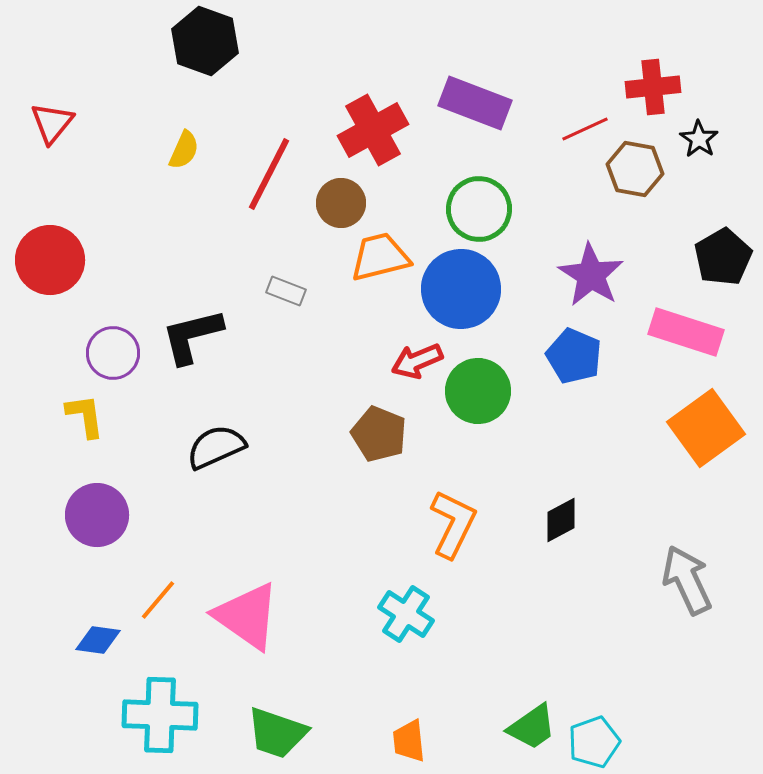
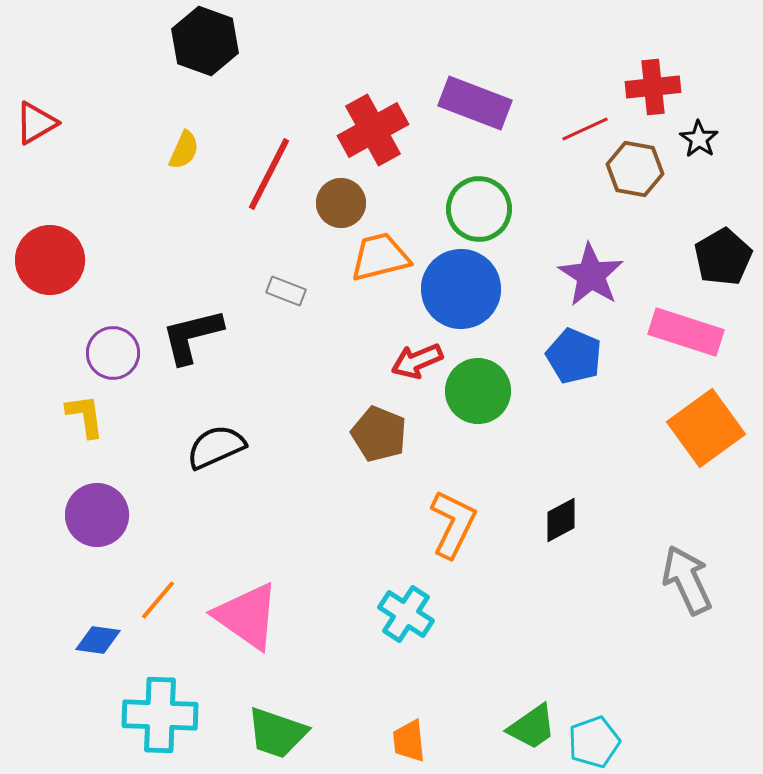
red triangle at (52, 123): moved 16 px left; rotated 21 degrees clockwise
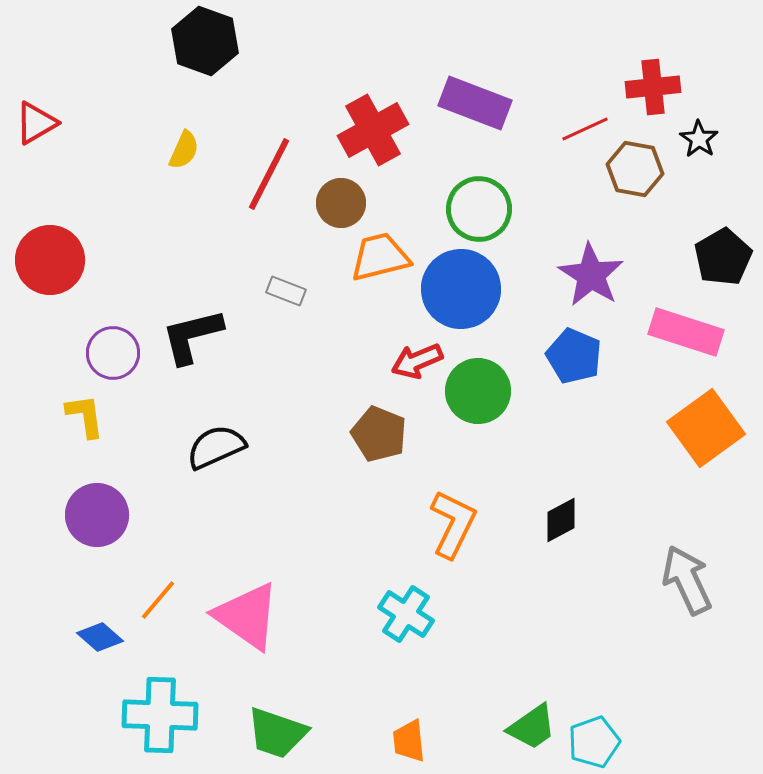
blue diamond at (98, 640): moved 2 px right, 3 px up; rotated 33 degrees clockwise
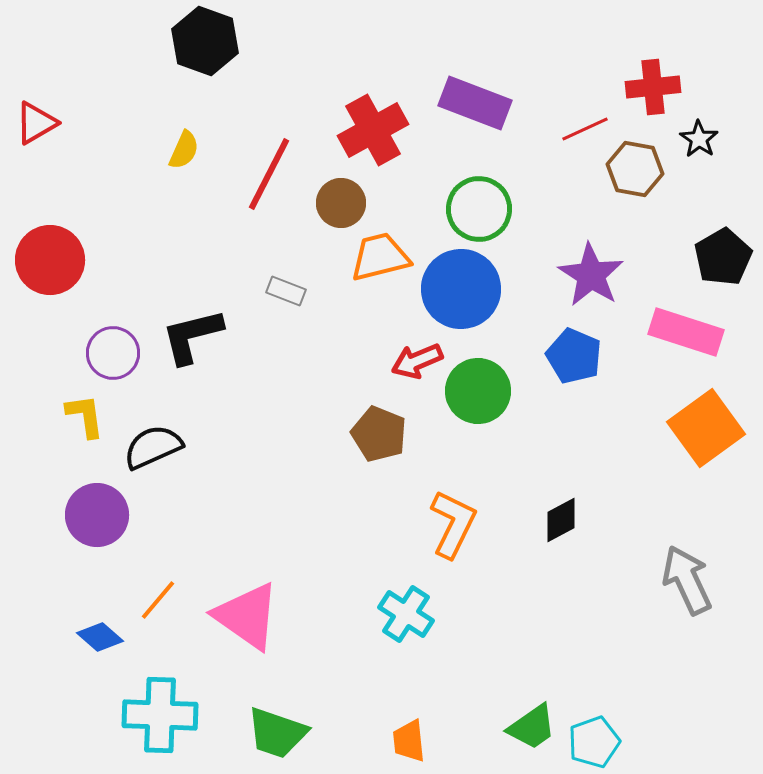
black semicircle at (216, 447): moved 63 px left
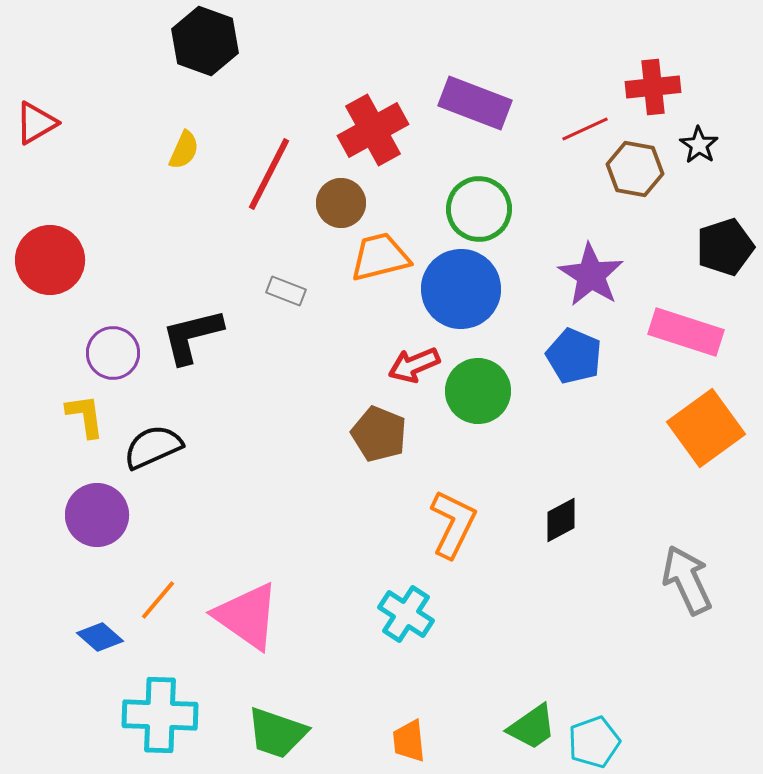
black star at (699, 139): moved 6 px down
black pentagon at (723, 257): moved 2 px right, 10 px up; rotated 12 degrees clockwise
red arrow at (417, 361): moved 3 px left, 4 px down
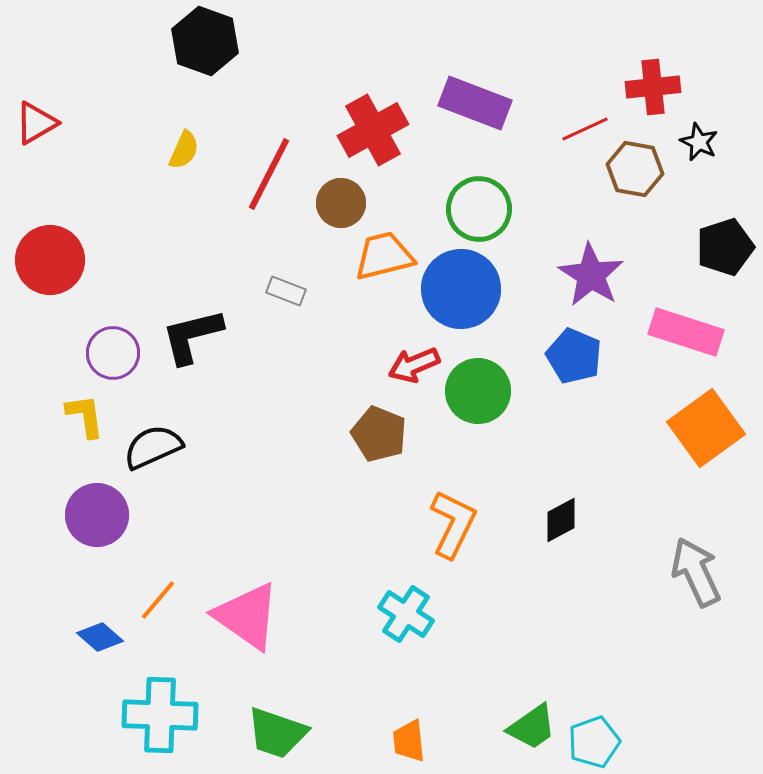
black star at (699, 145): moved 3 px up; rotated 9 degrees counterclockwise
orange trapezoid at (380, 257): moved 4 px right, 1 px up
gray arrow at (687, 580): moved 9 px right, 8 px up
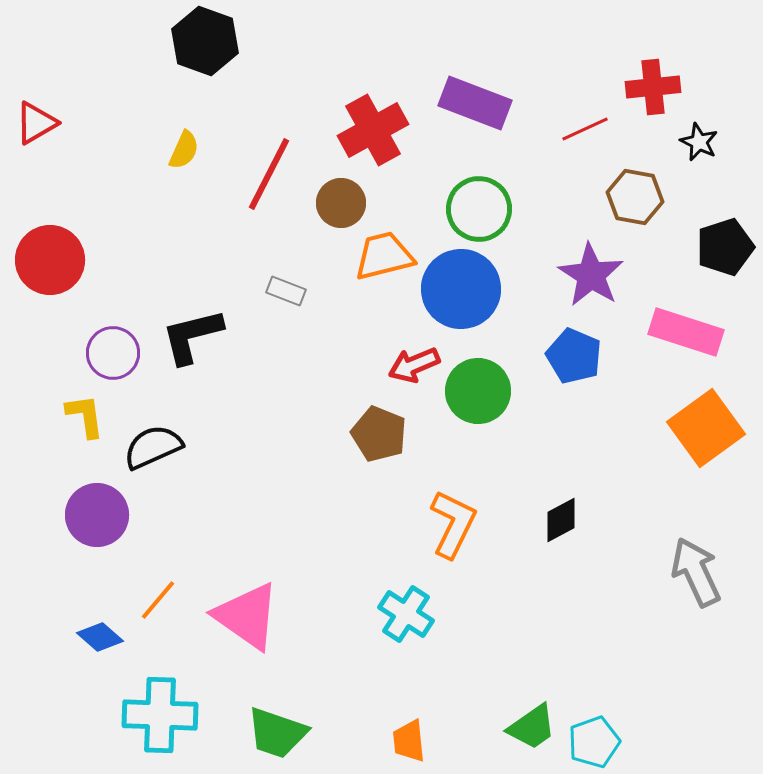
brown hexagon at (635, 169): moved 28 px down
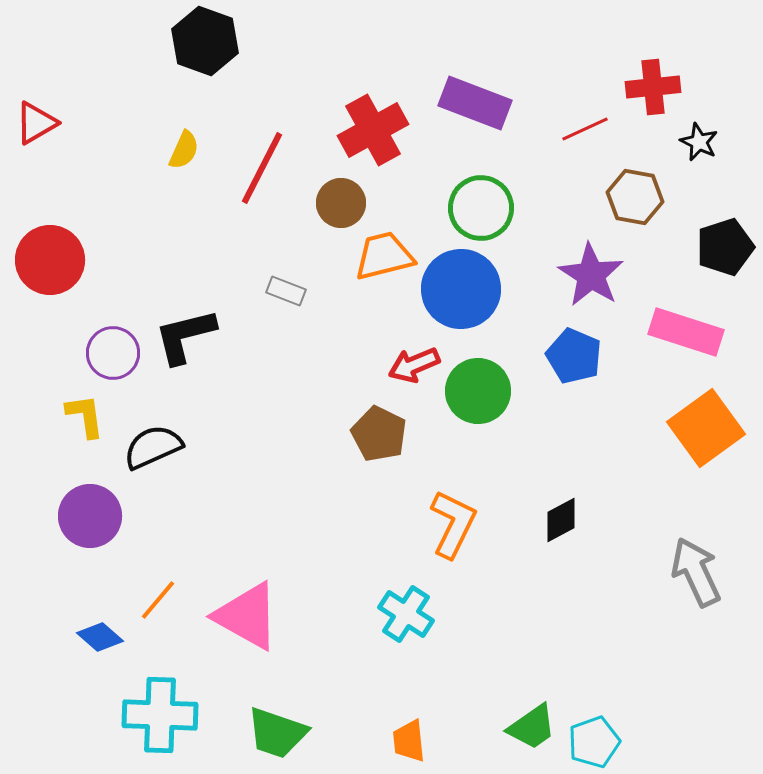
red line at (269, 174): moved 7 px left, 6 px up
green circle at (479, 209): moved 2 px right, 1 px up
black L-shape at (192, 336): moved 7 px left
brown pentagon at (379, 434): rotated 4 degrees clockwise
purple circle at (97, 515): moved 7 px left, 1 px down
pink triangle at (247, 616): rotated 6 degrees counterclockwise
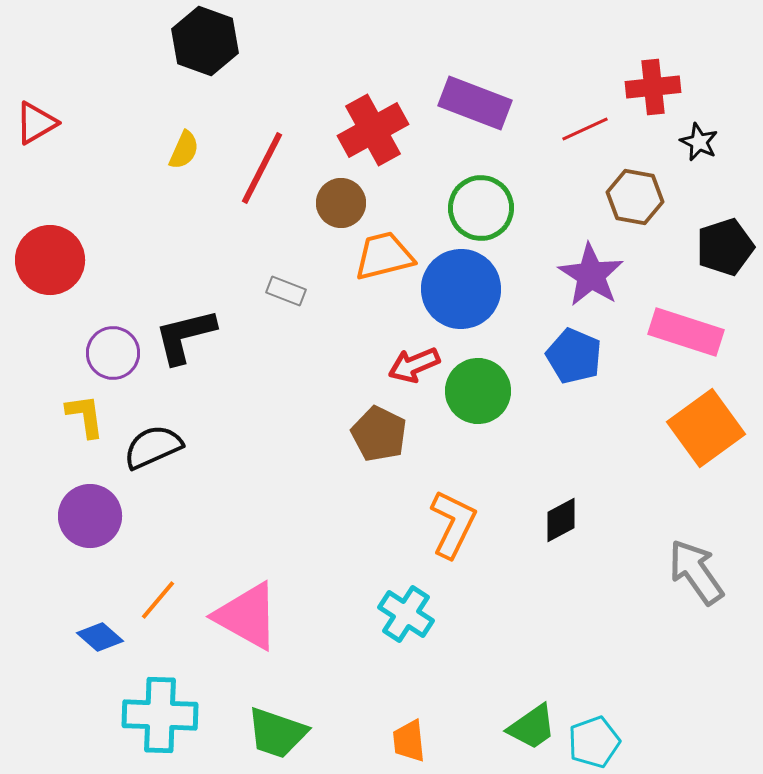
gray arrow at (696, 572): rotated 10 degrees counterclockwise
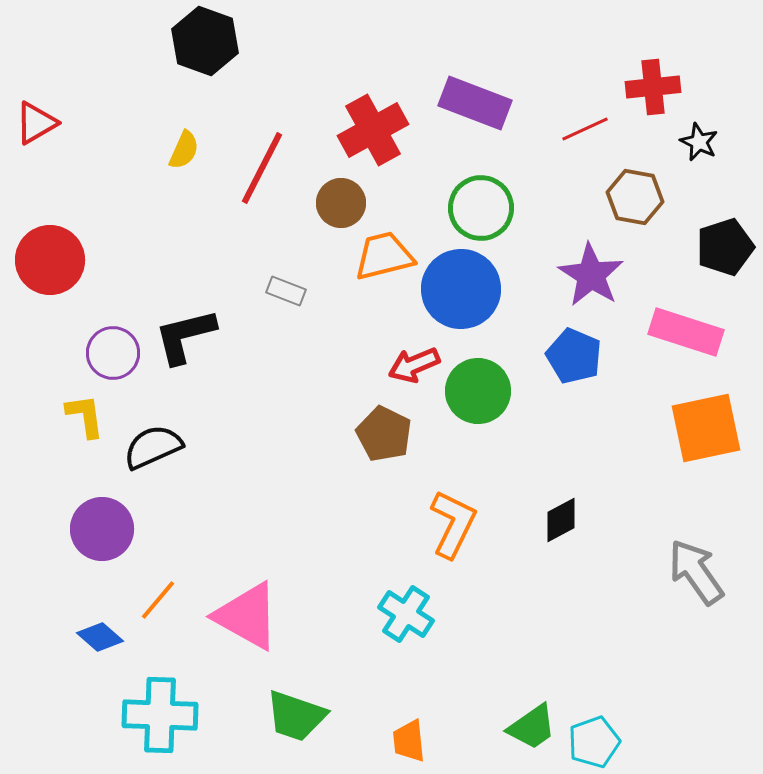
orange square at (706, 428): rotated 24 degrees clockwise
brown pentagon at (379, 434): moved 5 px right
purple circle at (90, 516): moved 12 px right, 13 px down
green trapezoid at (277, 733): moved 19 px right, 17 px up
